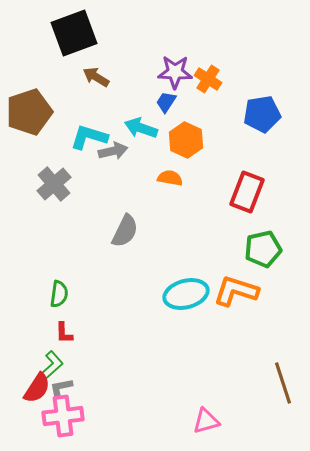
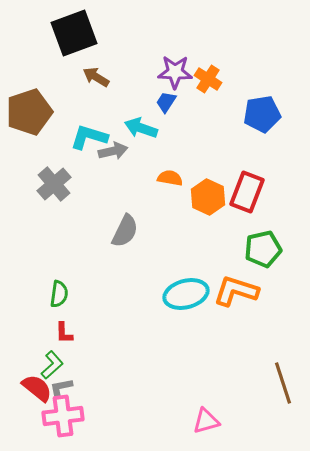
orange hexagon: moved 22 px right, 57 px down
red semicircle: rotated 84 degrees counterclockwise
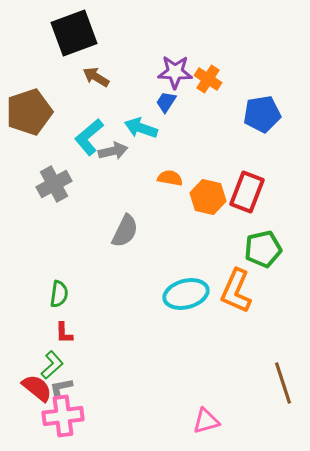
cyan L-shape: rotated 57 degrees counterclockwise
gray cross: rotated 12 degrees clockwise
orange hexagon: rotated 12 degrees counterclockwise
orange L-shape: rotated 84 degrees counterclockwise
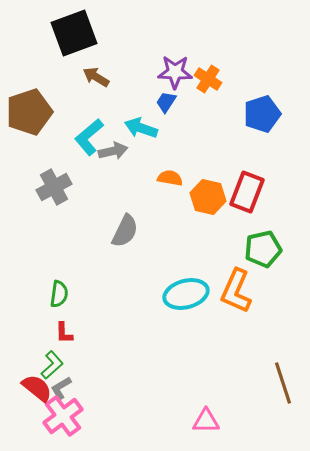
blue pentagon: rotated 9 degrees counterclockwise
gray cross: moved 3 px down
gray L-shape: rotated 20 degrees counterclockwise
pink cross: rotated 30 degrees counterclockwise
pink triangle: rotated 16 degrees clockwise
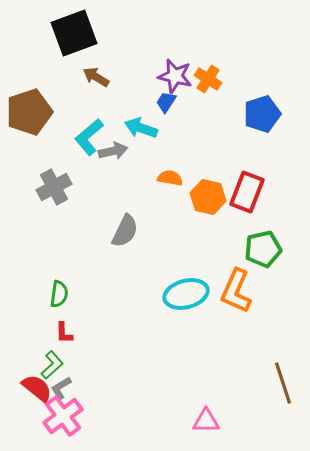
purple star: moved 4 px down; rotated 12 degrees clockwise
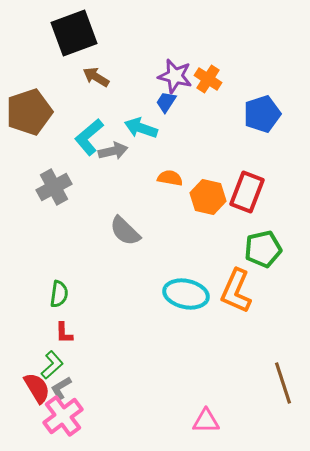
gray semicircle: rotated 108 degrees clockwise
cyan ellipse: rotated 27 degrees clockwise
red semicircle: rotated 20 degrees clockwise
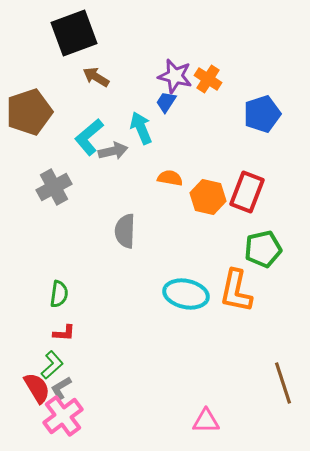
cyan arrow: rotated 48 degrees clockwise
gray semicircle: rotated 48 degrees clockwise
orange L-shape: rotated 12 degrees counterclockwise
red L-shape: rotated 85 degrees counterclockwise
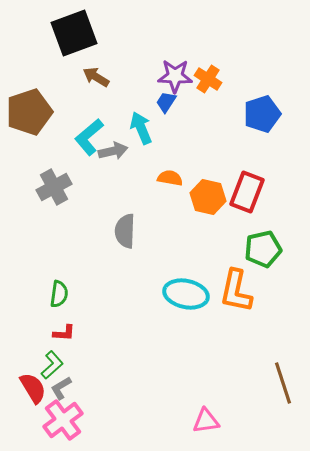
purple star: rotated 12 degrees counterclockwise
red semicircle: moved 4 px left
pink cross: moved 4 px down
pink triangle: rotated 8 degrees counterclockwise
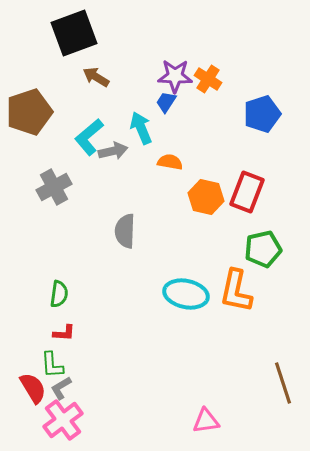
orange semicircle: moved 16 px up
orange hexagon: moved 2 px left
green L-shape: rotated 128 degrees clockwise
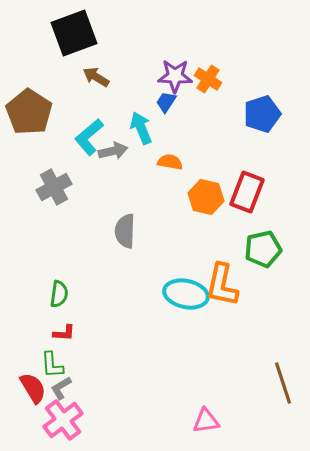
brown pentagon: rotated 21 degrees counterclockwise
orange L-shape: moved 14 px left, 6 px up
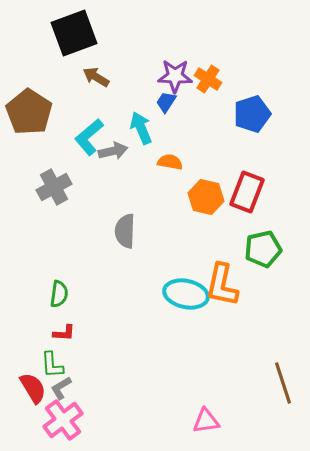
blue pentagon: moved 10 px left
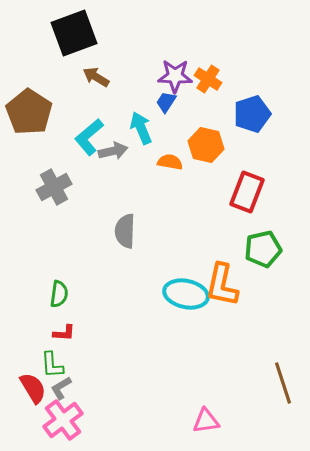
orange hexagon: moved 52 px up
